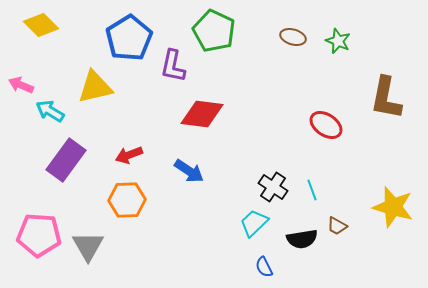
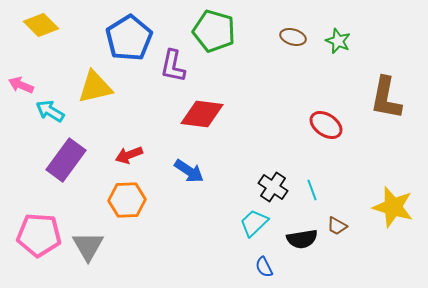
green pentagon: rotated 9 degrees counterclockwise
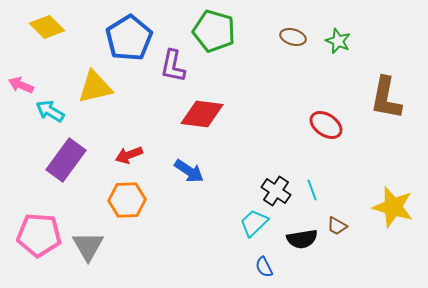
yellow diamond: moved 6 px right, 2 px down
black cross: moved 3 px right, 4 px down
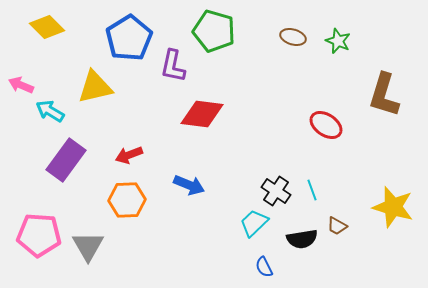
brown L-shape: moved 2 px left, 3 px up; rotated 6 degrees clockwise
blue arrow: moved 14 px down; rotated 12 degrees counterclockwise
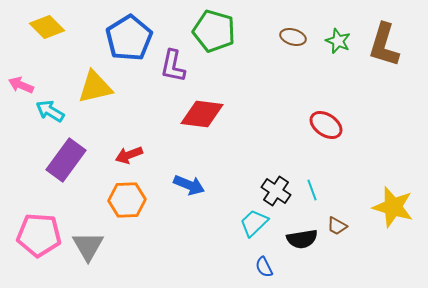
brown L-shape: moved 50 px up
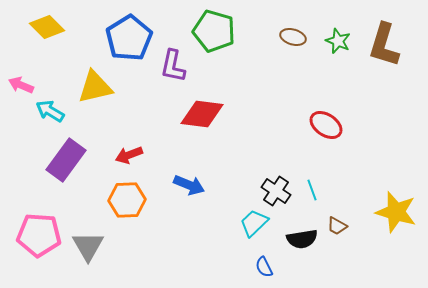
yellow star: moved 3 px right, 5 px down
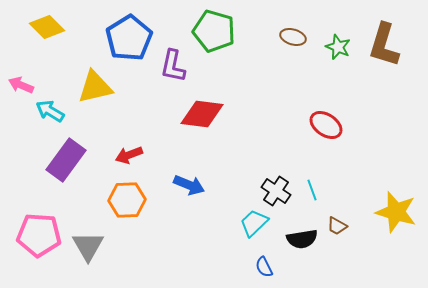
green star: moved 6 px down
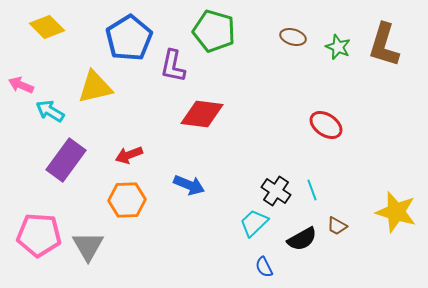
black semicircle: rotated 20 degrees counterclockwise
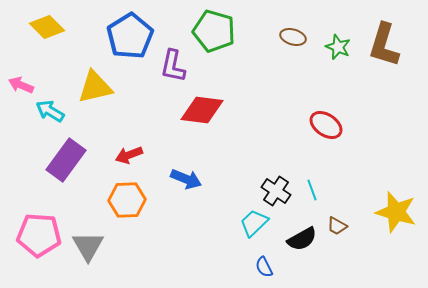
blue pentagon: moved 1 px right, 2 px up
red diamond: moved 4 px up
blue arrow: moved 3 px left, 6 px up
